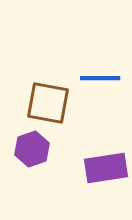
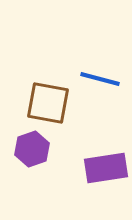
blue line: moved 1 px down; rotated 15 degrees clockwise
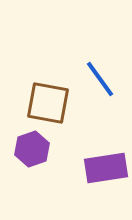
blue line: rotated 39 degrees clockwise
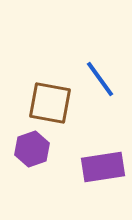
brown square: moved 2 px right
purple rectangle: moved 3 px left, 1 px up
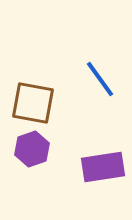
brown square: moved 17 px left
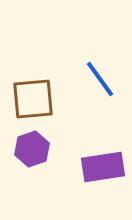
brown square: moved 4 px up; rotated 15 degrees counterclockwise
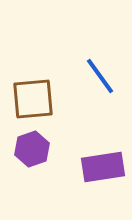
blue line: moved 3 px up
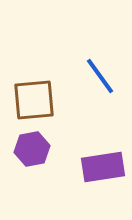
brown square: moved 1 px right, 1 px down
purple hexagon: rotated 8 degrees clockwise
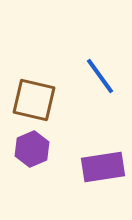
brown square: rotated 18 degrees clockwise
purple hexagon: rotated 12 degrees counterclockwise
